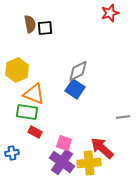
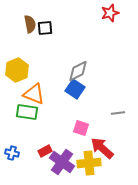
gray line: moved 5 px left, 4 px up
red rectangle: moved 10 px right, 19 px down; rotated 56 degrees counterclockwise
pink square: moved 17 px right, 15 px up
blue cross: rotated 24 degrees clockwise
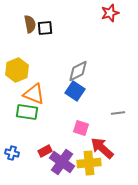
blue square: moved 2 px down
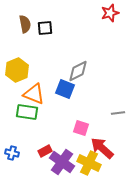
brown semicircle: moved 5 px left
blue square: moved 10 px left, 2 px up; rotated 12 degrees counterclockwise
yellow cross: rotated 30 degrees clockwise
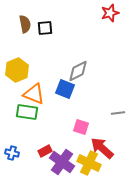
pink square: moved 1 px up
